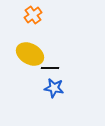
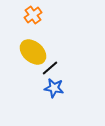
yellow ellipse: moved 3 px right, 2 px up; rotated 12 degrees clockwise
black line: rotated 42 degrees counterclockwise
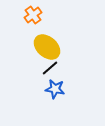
yellow ellipse: moved 14 px right, 5 px up
blue star: moved 1 px right, 1 px down
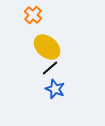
orange cross: rotated 12 degrees counterclockwise
blue star: rotated 12 degrees clockwise
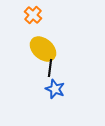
yellow ellipse: moved 4 px left, 2 px down
black line: rotated 42 degrees counterclockwise
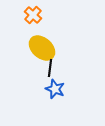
yellow ellipse: moved 1 px left, 1 px up
